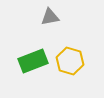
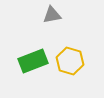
gray triangle: moved 2 px right, 2 px up
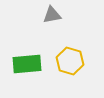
green rectangle: moved 6 px left, 3 px down; rotated 16 degrees clockwise
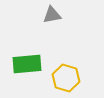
yellow hexagon: moved 4 px left, 17 px down
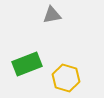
green rectangle: rotated 16 degrees counterclockwise
